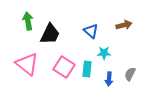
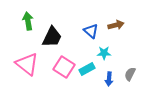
brown arrow: moved 8 px left
black trapezoid: moved 2 px right, 3 px down
cyan rectangle: rotated 56 degrees clockwise
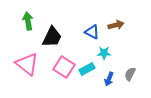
blue triangle: moved 1 px right, 1 px down; rotated 14 degrees counterclockwise
blue arrow: rotated 16 degrees clockwise
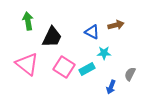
blue arrow: moved 2 px right, 8 px down
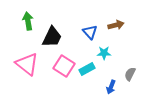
blue triangle: moved 2 px left; rotated 21 degrees clockwise
pink square: moved 1 px up
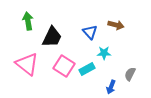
brown arrow: rotated 28 degrees clockwise
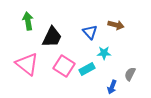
blue arrow: moved 1 px right
